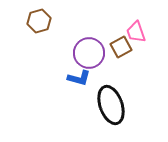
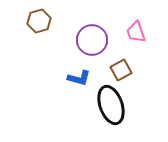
brown square: moved 23 px down
purple circle: moved 3 px right, 13 px up
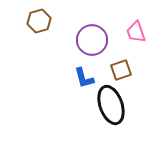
brown square: rotated 10 degrees clockwise
blue L-shape: moved 5 px right; rotated 60 degrees clockwise
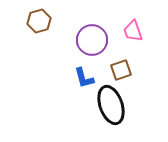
pink trapezoid: moved 3 px left, 1 px up
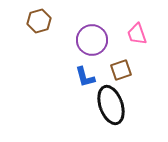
pink trapezoid: moved 4 px right, 3 px down
blue L-shape: moved 1 px right, 1 px up
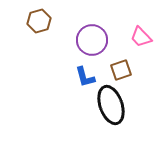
pink trapezoid: moved 4 px right, 3 px down; rotated 25 degrees counterclockwise
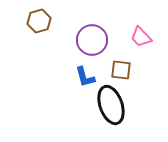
brown square: rotated 25 degrees clockwise
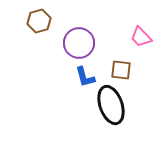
purple circle: moved 13 px left, 3 px down
